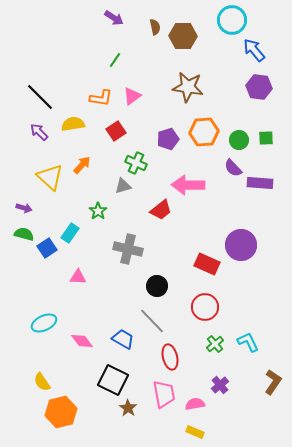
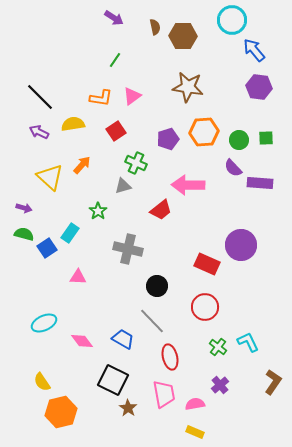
purple arrow at (39, 132): rotated 18 degrees counterclockwise
green cross at (215, 344): moved 3 px right, 3 px down; rotated 12 degrees counterclockwise
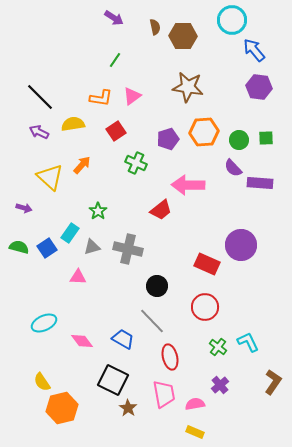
gray triangle at (123, 186): moved 31 px left, 61 px down
green semicircle at (24, 234): moved 5 px left, 13 px down
orange hexagon at (61, 412): moved 1 px right, 4 px up
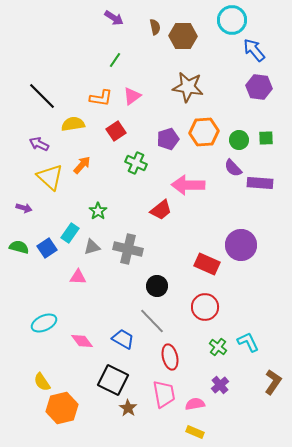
black line at (40, 97): moved 2 px right, 1 px up
purple arrow at (39, 132): moved 12 px down
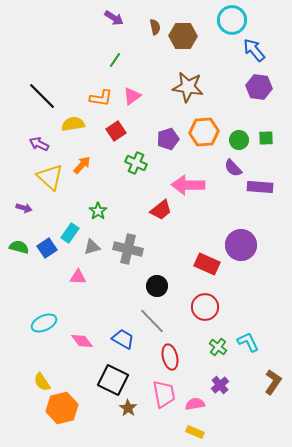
purple rectangle at (260, 183): moved 4 px down
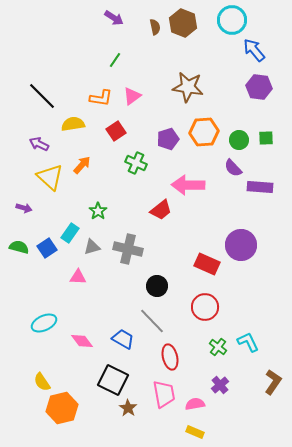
brown hexagon at (183, 36): moved 13 px up; rotated 20 degrees clockwise
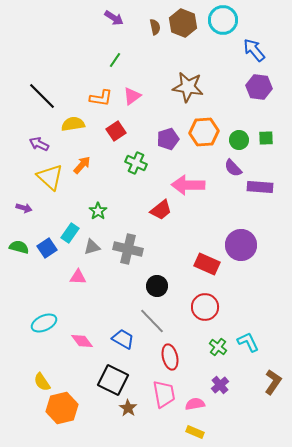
cyan circle at (232, 20): moved 9 px left
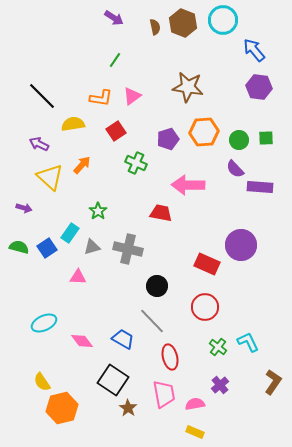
purple semicircle at (233, 168): moved 2 px right, 1 px down
red trapezoid at (161, 210): moved 3 px down; rotated 130 degrees counterclockwise
black square at (113, 380): rotated 8 degrees clockwise
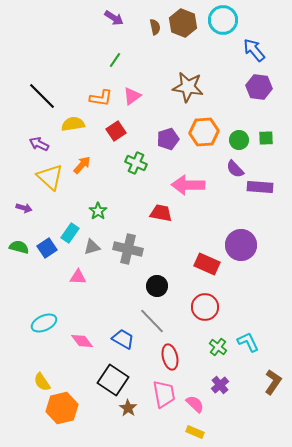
pink semicircle at (195, 404): rotated 54 degrees clockwise
